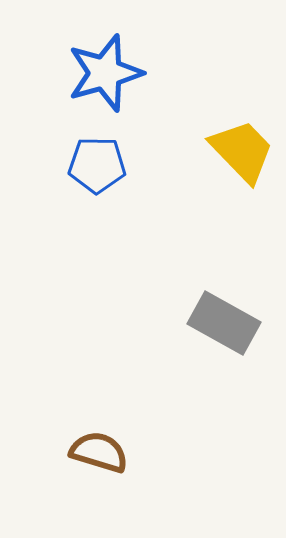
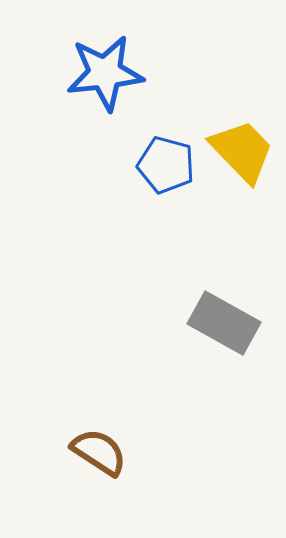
blue star: rotated 10 degrees clockwise
blue pentagon: moved 69 px right; rotated 14 degrees clockwise
brown semicircle: rotated 16 degrees clockwise
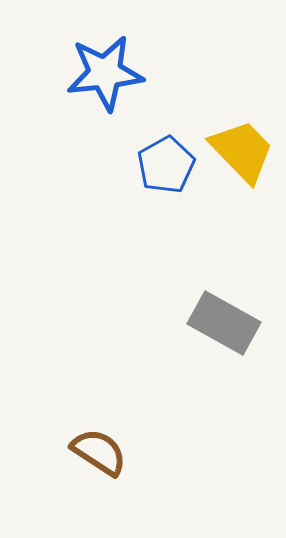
blue pentagon: rotated 28 degrees clockwise
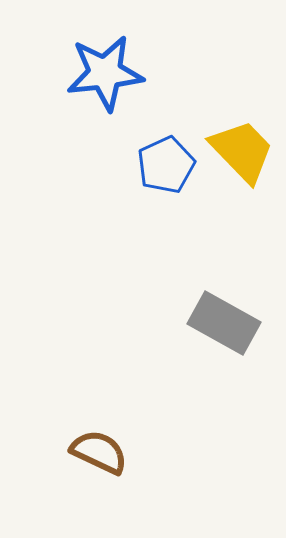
blue pentagon: rotated 4 degrees clockwise
brown semicircle: rotated 8 degrees counterclockwise
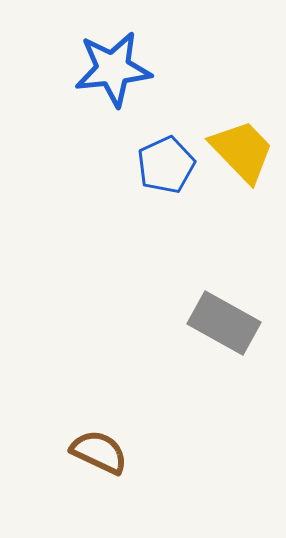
blue star: moved 8 px right, 4 px up
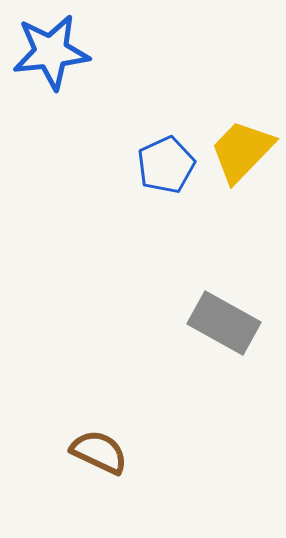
blue star: moved 62 px left, 17 px up
yellow trapezoid: rotated 92 degrees counterclockwise
